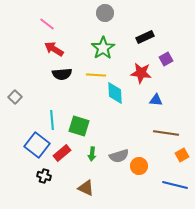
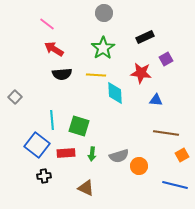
gray circle: moved 1 px left
red rectangle: moved 4 px right; rotated 36 degrees clockwise
black cross: rotated 24 degrees counterclockwise
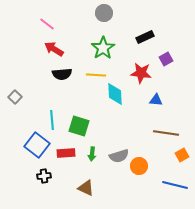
cyan diamond: moved 1 px down
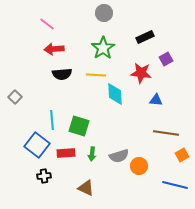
red arrow: rotated 36 degrees counterclockwise
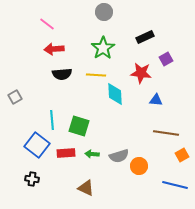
gray circle: moved 1 px up
gray square: rotated 16 degrees clockwise
green arrow: rotated 88 degrees clockwise
black cross: moved 12 px left, 3 px down; rotated 16 degrees clockwise
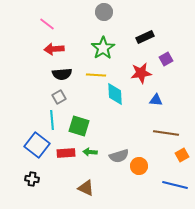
red star: rotated 15 degrees counterclockwise
gray square: moved 44 px right
green arrow: moved 2 px left, 2 px up
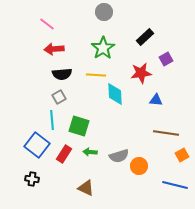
black rectangle: rotated 18 degrees counterclockwise
red rectangle: moved 2 px left, 1 px down; rotated 54 degrees counterclockwise
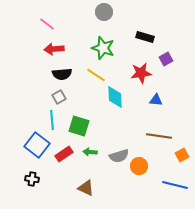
black rectangle: rotated 60 degrees clockwise
green star: rotated 20 degrees counterclockwise
yellow line: rotated 30 degrees clockwise
cyan diamond: moved 3 px down
brown line: moved 7 px left, 3 px down
red rectangle: rotated 24 degrees clockwise
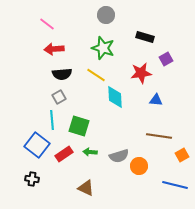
gray circle: moved 2 px right, 3 px down
